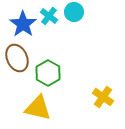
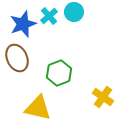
cyan cross: rotated 12 degrees clockwise
blue star: rotated 16 degrees clockwise
green hexagon: moved 11 px right; rotated 10 degrees clockwise
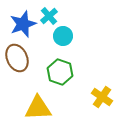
cyan circle: moved 11 px left, 24 px down
green hexagon: moved 1 px right, 1 px up; rotated 20 degrees counterclockwise
yellow cross: moved 1 px left
yellow triangle: rotated 16 degrees counterclockwise
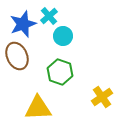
brown ellipse: moved 2 px up
yellow cross: rotated 20 degrees clockwise
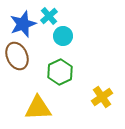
green hexagon: rotated 15 degrees clockwise
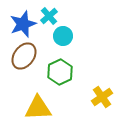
brown ellipse: moved 7 px right; rotated 60 degrees clockwise
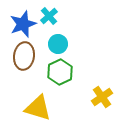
cyan circle: moved 5 px left, 8 px down
brown ellipse: rotated 28 degrees counterclockwise
yellow triangle: rotated 20 degrees clockwise
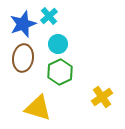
brown ellipse: moved 1 px left, 2 px down
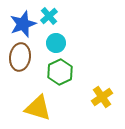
cyan circle: moved 2 px left, 1 px up
brown ellipse: moved 3 px left, 1 px up
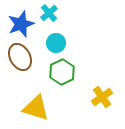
cyan cross: moved 3 px up
blue star: moved 2 px left
brown ellipse: rotated 36 degrees counterclockwise
green hexagon: moved 2 px right
yellow triangle: moved 2 px left
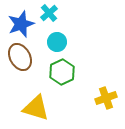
cyan circle: moved 1 px right, 1 px up
yellow cross: moved 4 px right, 1 px down; rotated 15 degrees clockwise
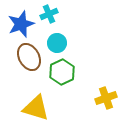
cyan cross: moved 1 px down; rotated 18 degrees clockwise
cyan circle: moved 1 px down
brown ellipse: moved 9 px right
